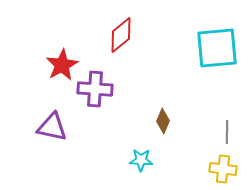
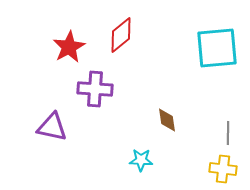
red star: moved 7 px right, 18 px up
brown diamond: moved 4 px right, 1 px up; rotated 30 degrees counterclockwise
gray line: moved 1 px right, 1 px down
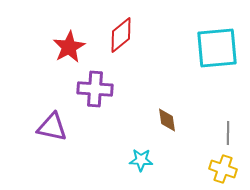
yellow cross: rotated 12 degrees clockwise
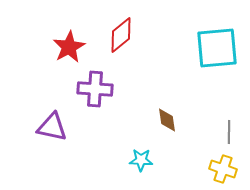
gray line: moved 1 px right, 1 px up
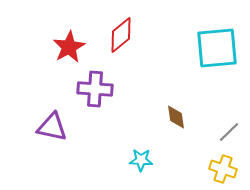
brown diamond: moved 9 px right, 3 px up
gray line: rotated 45 degrees clockwise
